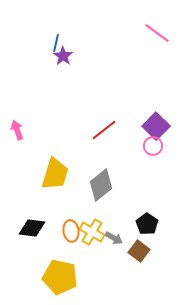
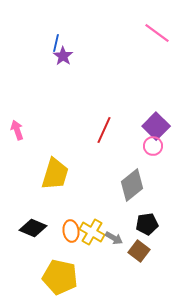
red line: rotated 28 degrees counterclockwise
gray diamond: moved 31 px right
black pentagon: rotated 30 degrees clockwise
black diamond: moved 1 px right; rotated 16 degrees clockwise
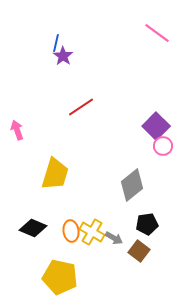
red line: moved 23 px left, 23 px up; rotated 32 degrees clockwise
pink circle: moved 10 px right
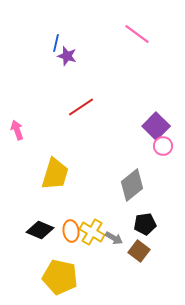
pink line: moved 20 px left, 1 px down
purple star: moved 4 px right; rotated 18 degrees counterclockwise
black pentagon: moved 2 px left
black diamond: moved 7 px right, 2 px down
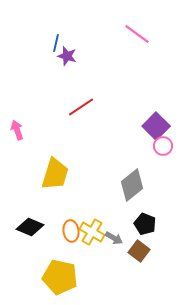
black pentagon: rotated 30 degrees clockwise
black diamond: moved 10 px left, 3 px up
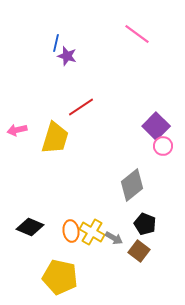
pink arrow: rotated 84 degrees counterclockwise
yellow trapezoid: moved 36 px up
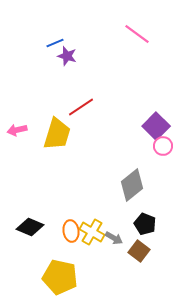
blue line: moved 1 px left; rotated 54 degrees clockwise
yellow trapezoid: moved 2 px right, 4 px up
